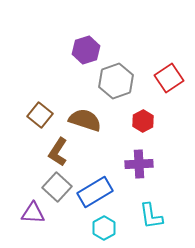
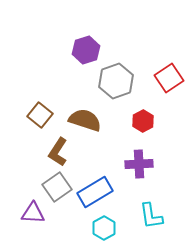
gray square: rotated 12 degrees clockwise
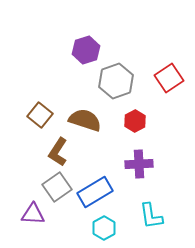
red hexagon: moved 8 px left
purple triangle: moved 1 px down
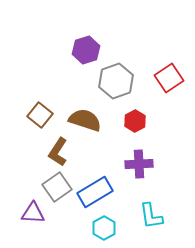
purple triangle: moved 1 px up
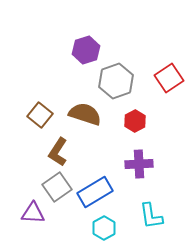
brown semicircle: moved 6 px up
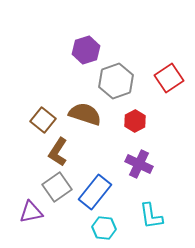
brown square: moved 3 px right, 5 px down
purple cross: rotated 28 degrees clockwise
blue rectangle: rotated 20 degrees counterclockwise
purple triangle: moved 2 px left, 1 px up; rotated 15 degrees counterclockwise
cyan hexagon: rotated 25 degrees counterclockwise
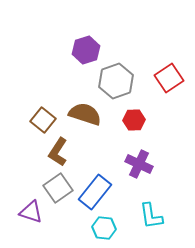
red hexagon: moved 1 px left, 1 px up; rotated 25 degrees clockwise
gray square: moved 1 px right, 1 px down
purple triangle: rotated 30 degrees clockwise
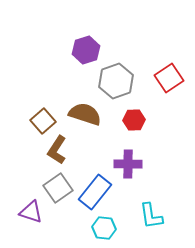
brown square: moved 1 px down; rotated 10 degrees clockwise
brown L-shape: moved 1 px left, 2 px up
purple cross: moved 11 px left; rotated 24 degrees counterclockwise
